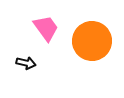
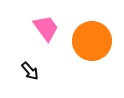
black arrow: moved 4 px right, 8 px down; rotated 36 degrees clockwise
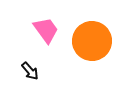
pink trapezoid: moved 2 px down
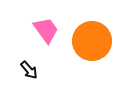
black arrow: moved 1 px left, 1 px up
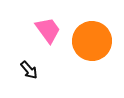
pink trapezoid: moved 2 px right
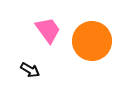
black arrow: moved 1 px right; rotated 18 degrees counterclockwise
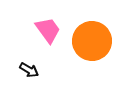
black arrow: moved 1 px left
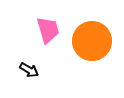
pink trapezoid: rotated 20 degrees clockwise
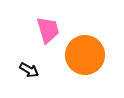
orange circle: moved 7 px left, 14 px down
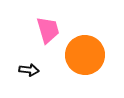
black arrow: rotated 24 degrees counterclockwise
